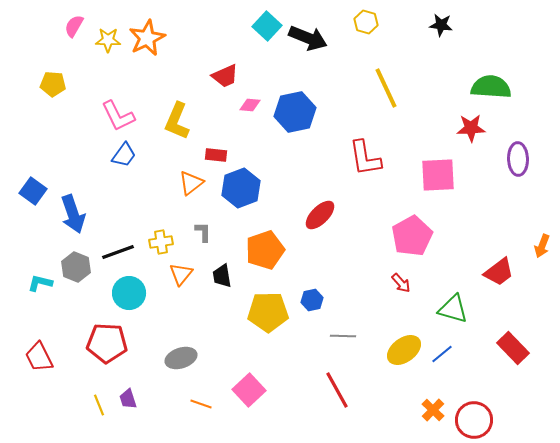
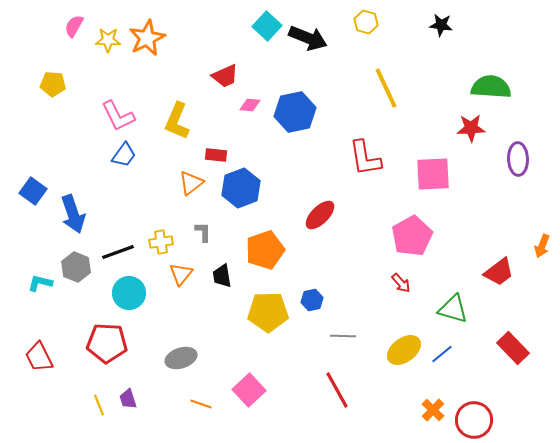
pink square at (438, 175): moved 5 px left, 1 px up
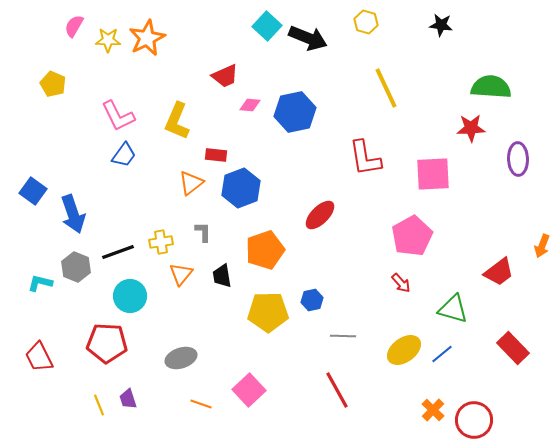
yellow pentagon at (53, 84): rotated 20 degrees clockwise
cyan circle at (129, 293): moved 1 px right, 3 px down
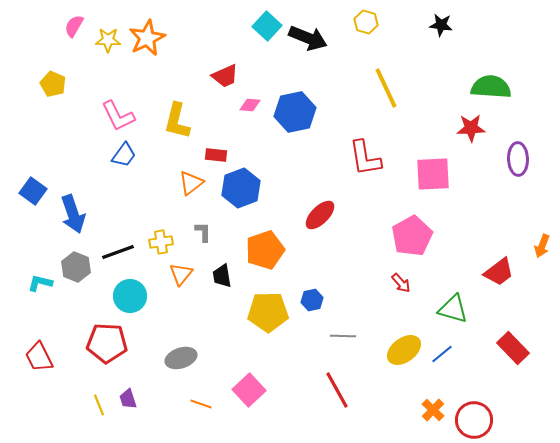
yellow L-shape at (177, 121): rotated 9 degrees counterclockwise
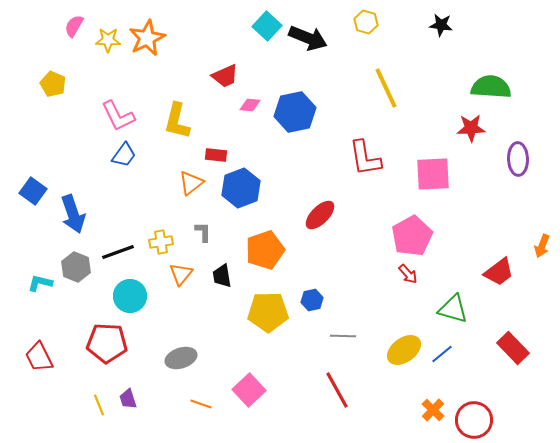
red arrow at (401, 283): moved 7 px right, 9 px up
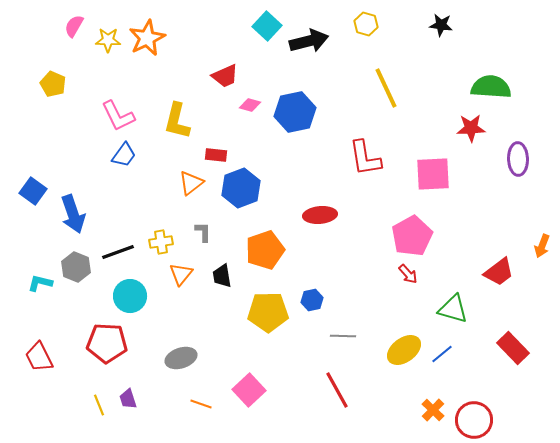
yellow hexagon at (366, 22): moved 2 px down
black arrow at (308, 38): moved 1 px right, 3 px down; rotated 36 degrees counterclockwise
pink diamond at (250, 105): rotated 10 degrees clockwise
red ellipse at (320, 215): rotated 40 degrees clockwise
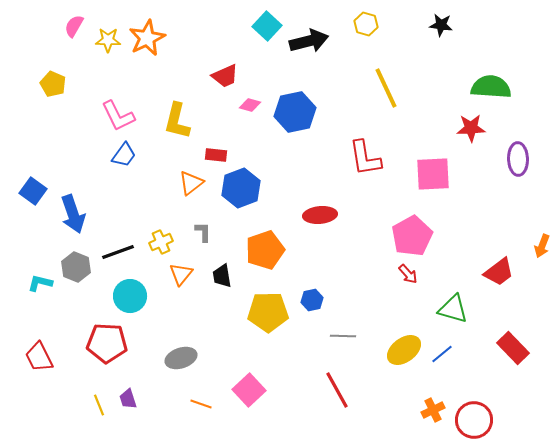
yellow cross at (161, 242): rotated 15 degrees counterclockwise
orange cross at (433, 410): rotated 20 degrees clockwise
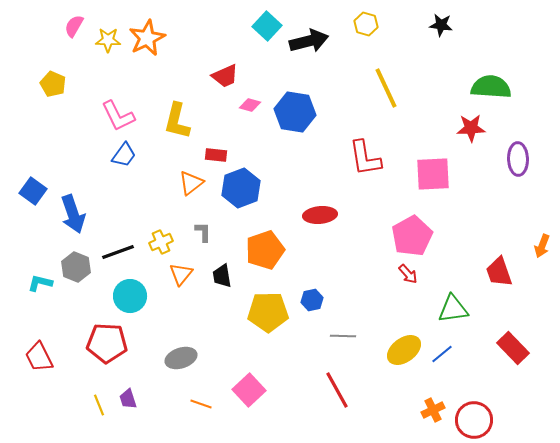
blue hexagon at (295, 112): rotated 21 degrees clockwise
red trapezoid at (499, 272): rotated 108 degrees clockwise
green triangle at (453, 309): rotated 24 degrees counterclockwise
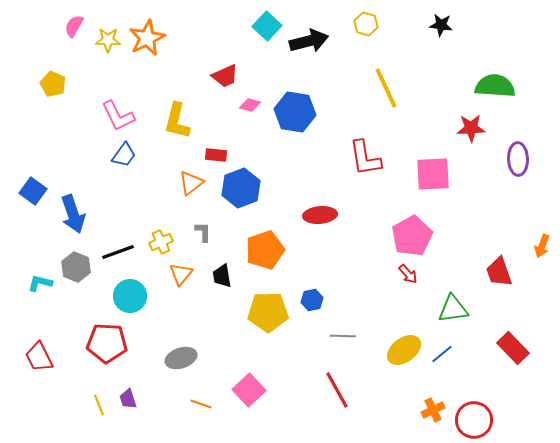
green semicircle at (491, 87): moved 4 px right, 1 px up
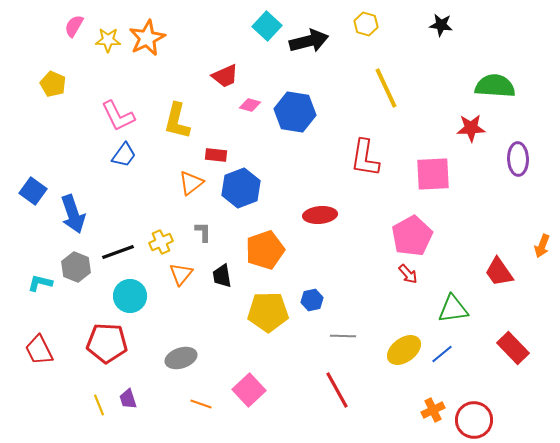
red L-shape at (365, 158): rotated 18 degrees clockwise
red trapezoid at (499, 272): rotated 16 degrees counterclockwise
red trapezoid at (39, 357): moved 7 px up
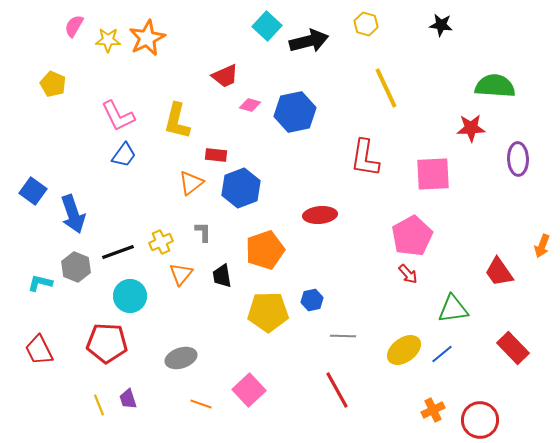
blue hexagon at (295, 112): rotated 21 degrees counterclockwise
red circle at (474, 420): moved 6 px right
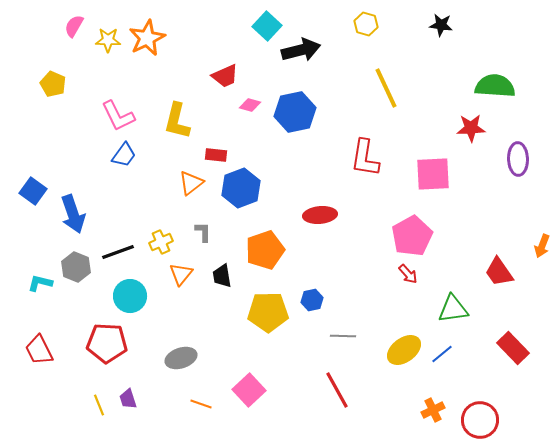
black arrow at (309, 41): moved 8 px left, 9 px down
